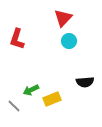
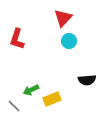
black semicircle: moved 2 px right, 2 px up
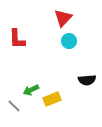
red L-shape: rotated 20 degrees counterclockwise
